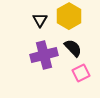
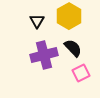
black triangle: moved 3 px left, 1 px down
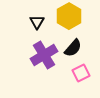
black triangle: moved 1 px down
black semicircle: rotated 84 degrees clockwise
purple cross: rotated 16 degrees counterclockwise
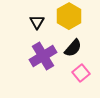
purple cross: moved 1 px left, 1 px down
pink square: rotated 12 degrees counterclockwise
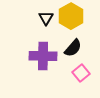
yellow hexagon: moved 2 px right
black triangle: moved 9 px right, 4 px up
purple cross: rotated 32 degrees clockwise
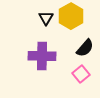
black semicircle: moved 12 px right
purple cross: moved 1 px left
pink square: moved 1 px down
